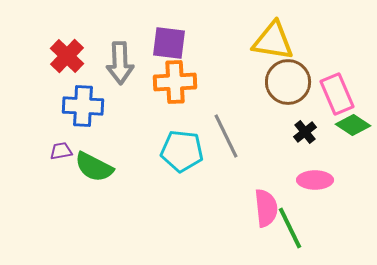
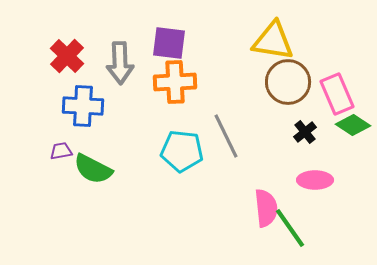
green semicircle: moved 1 px left, 2 px down
green line: rotated 9 degrees counterclockwise
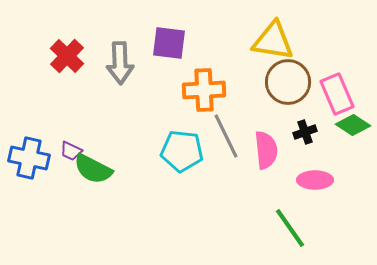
orange cross: moved 29 px right, 8 px down
blue cross: moved 54 px left, 52 px down; rotated 9 degrees clockwise
black cross: rotated 20 degrees clockwise
purple trapezoid: moved 10 px right; rotated 145 degrees counterclockwise
pink semicircle: moved 58 px up
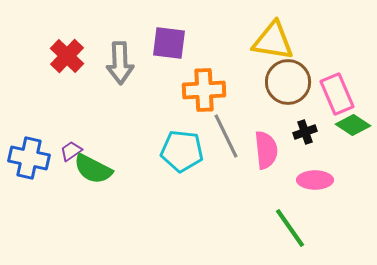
purple trapezoid: rotated 120 degrees clockwise
